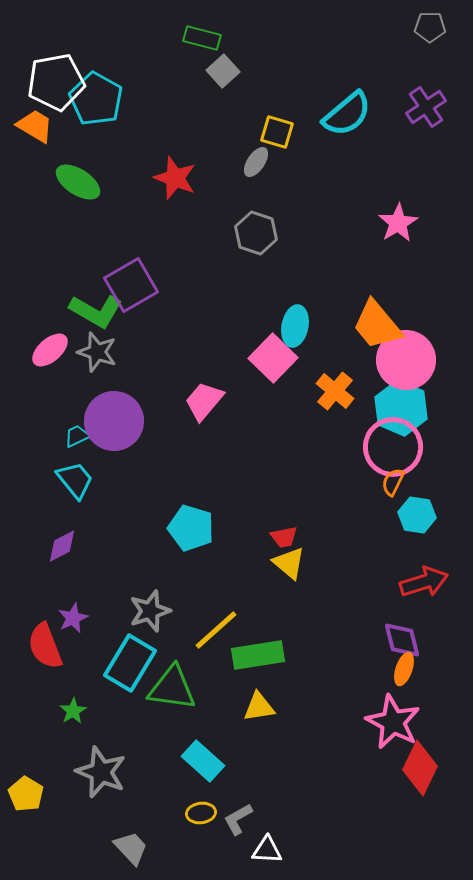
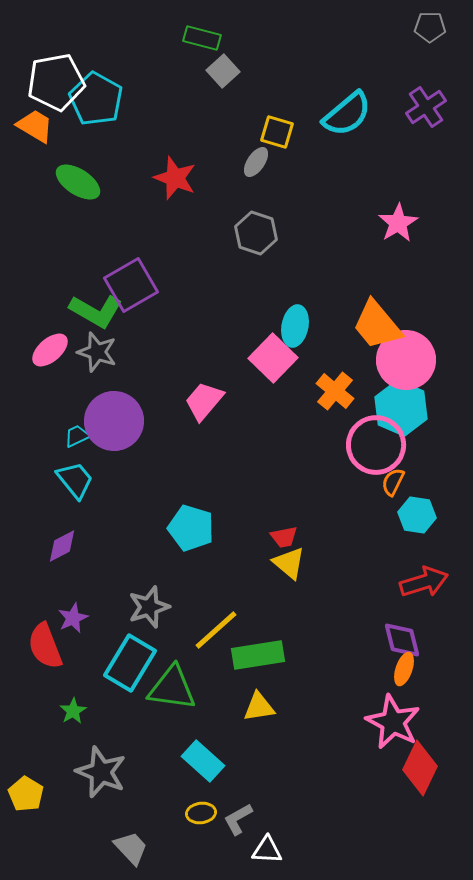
pink circle at (393, 447): moved 17 px left, 2 px up
gray star at (150, 611): moved 1 px left, 4 px up
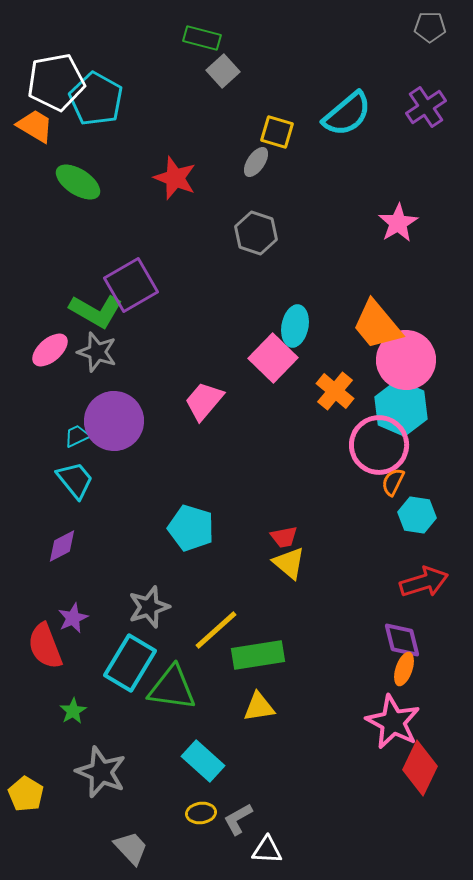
pink circle at (376, 445): moved 3 px right
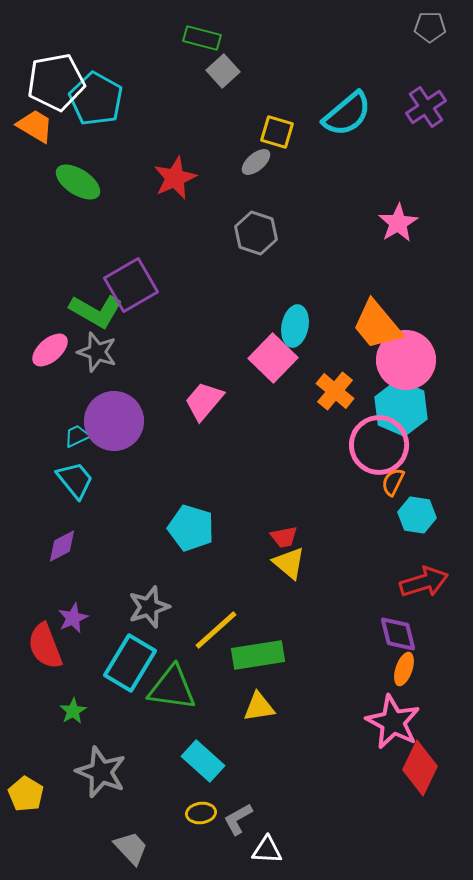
gray ellipse at (256, 162): rotated 16 degrees clockwise
red star at (175, 178): rotated 27 degrees clockwise
purple diamond at (402, 640): moved 4 px left, 6 px up
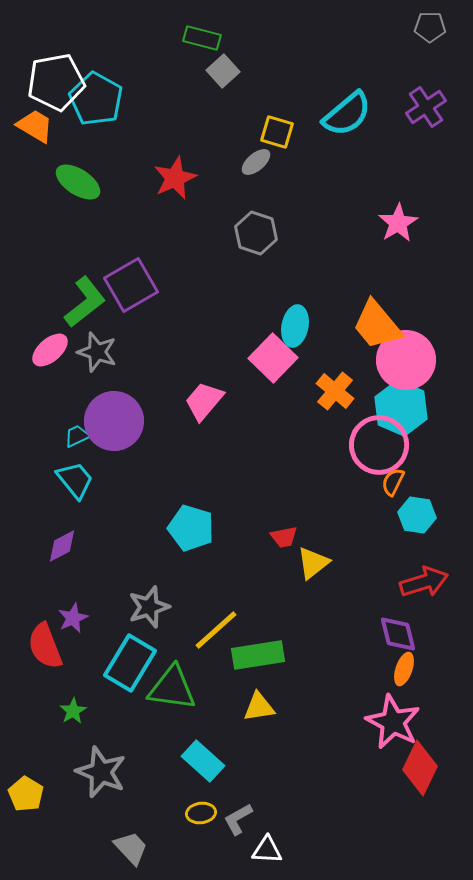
green L-shape at (96, 311): moved 11 px left, 9 px up; rotated 68 degrees counterclockwise
yellow triangle at (289, 563): moved 24 px right; rotated 42 degrees clockwise
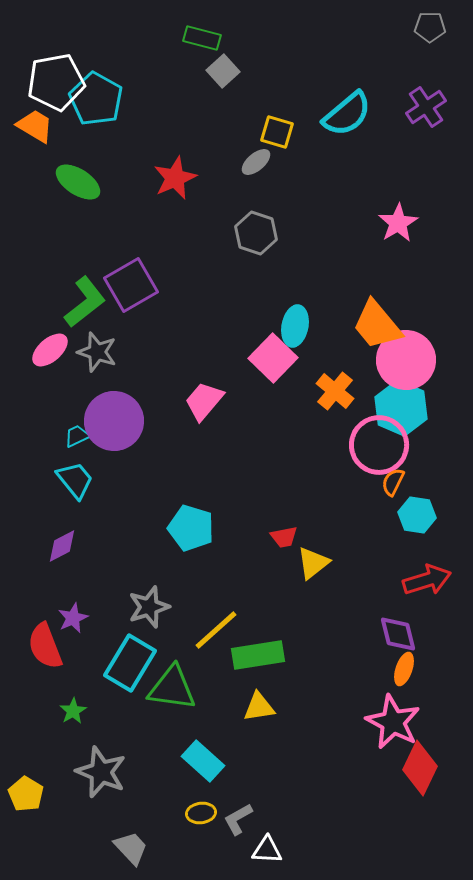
red arrow at (424, 582): moved 3 px right, 2 px up
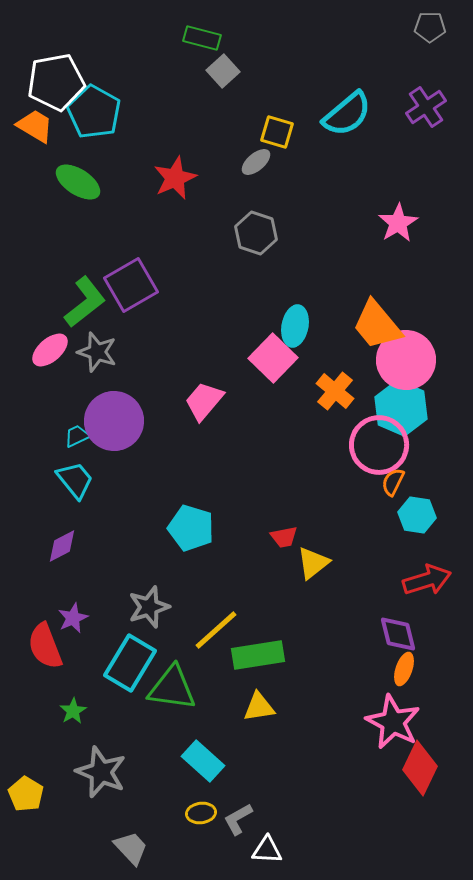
cyan pentagon at (96, 99): moved 2 px left, 13 px down
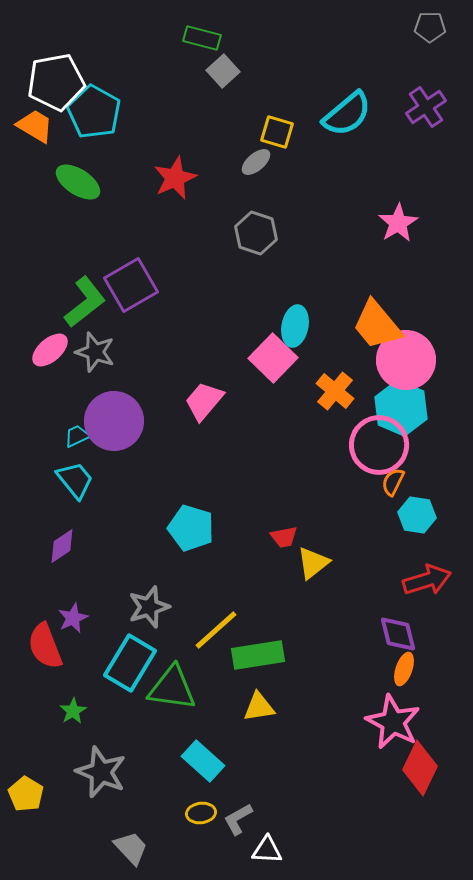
gray star at (97, 352): moved 2 px left
purple diamond at (62, 546): rotated 6 degrees counterclockwise
